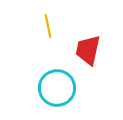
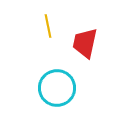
red trapezoid: moved 3 px left, 7 px up
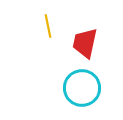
cyan circle: moved 25 px right
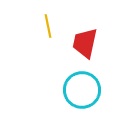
cyan circle: moved 2 px down
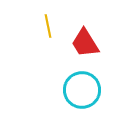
red trapezoid: rotated 44 degrees counterclockwise
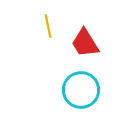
cyan circle: moved 1 px left
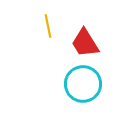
cyan circle: moved 2 px right, 6 px up
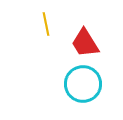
yellow line: moved 2 px left, 2 px up
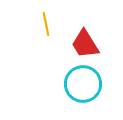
red trapezoid: moved 1 px down
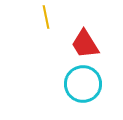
yellow line: moved 7 px up
